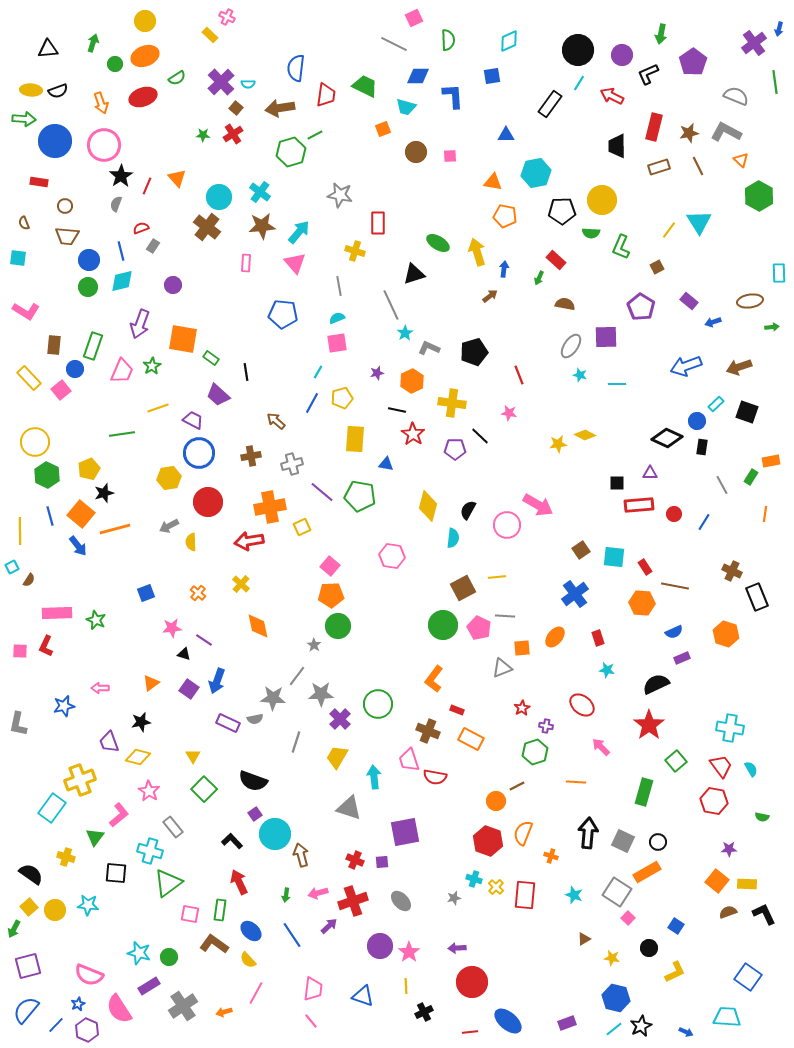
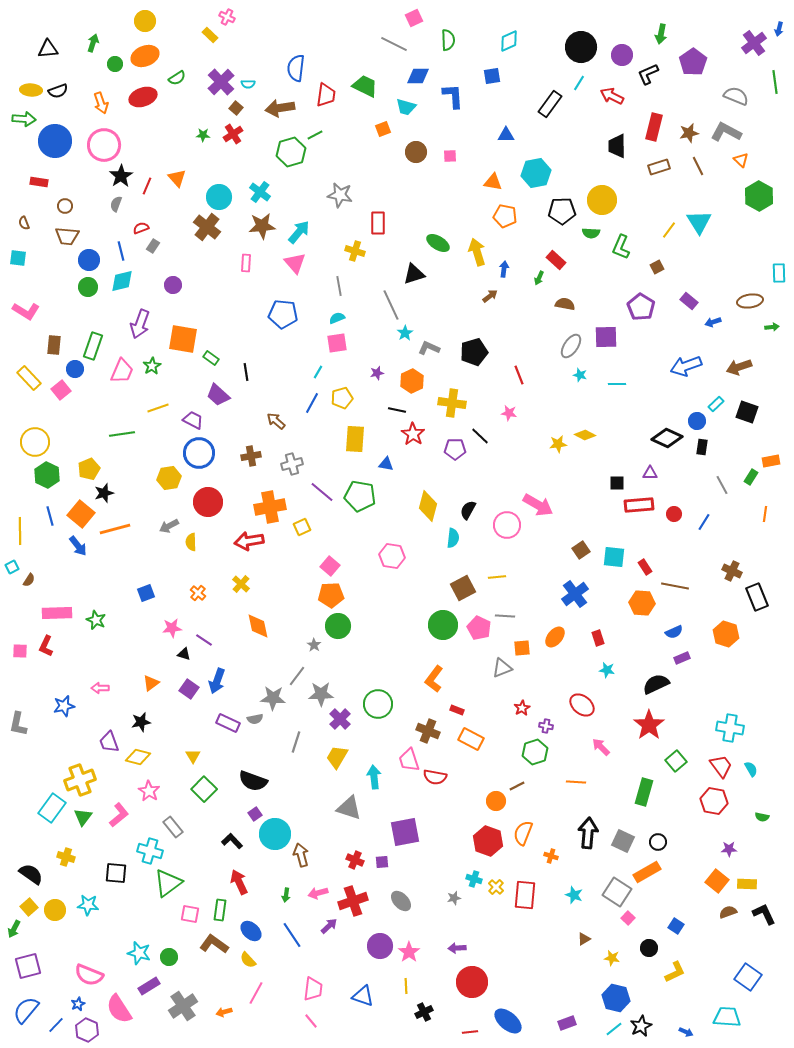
black circle at (578, 50): moved 3 px right, 3 px up
green triangle at (95, 837): moved 12 px left, 20 px up
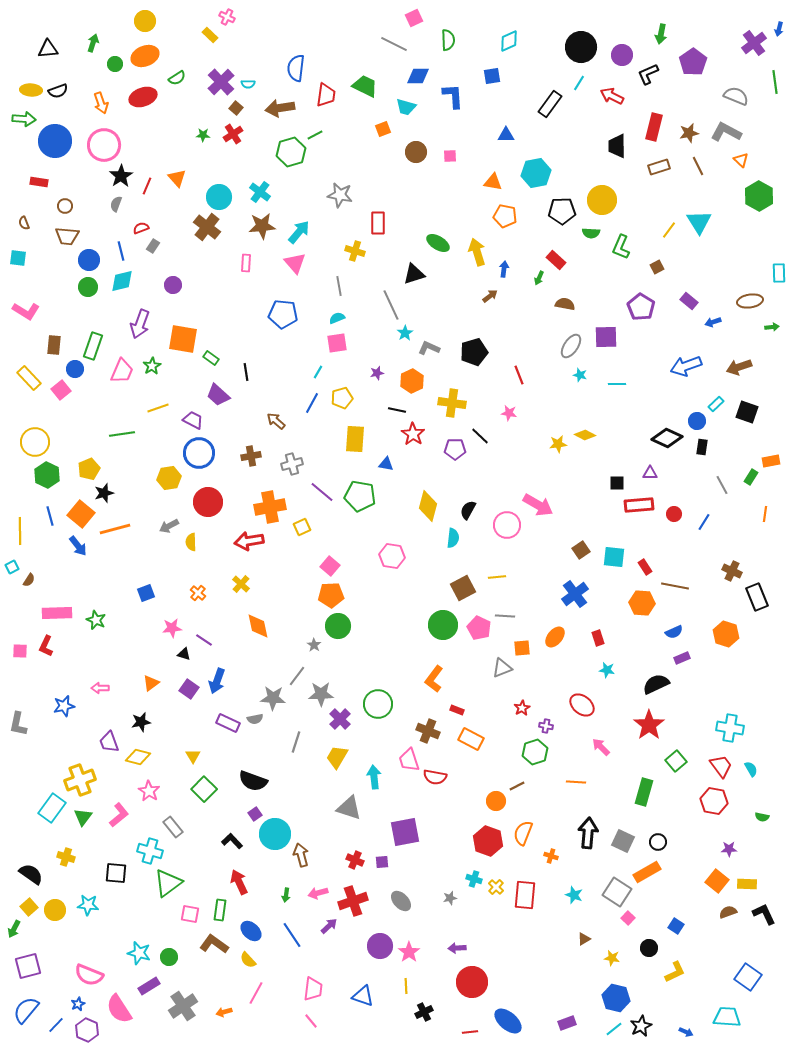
gray star at (454, 898): moved 4 px left
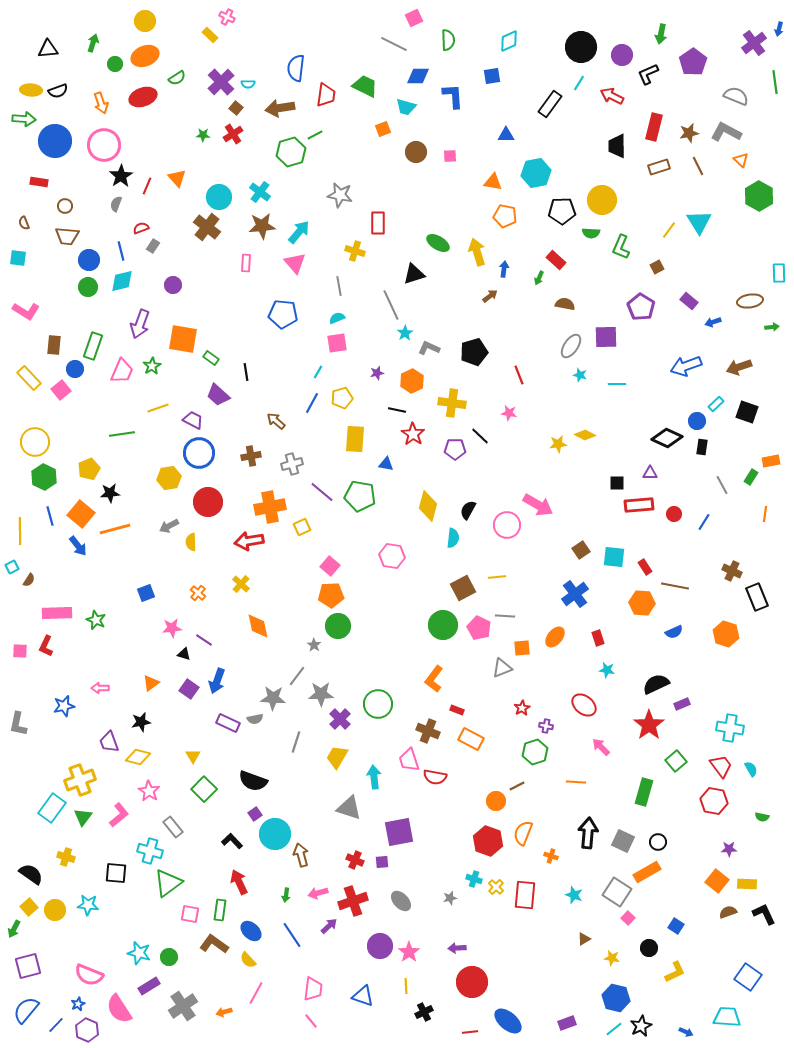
green hexagon at (47, 475): moved 3 px left, 2 px down
black star at (104, 493): moved 6 px right; rotated 12 degrees clockwise
purple rectangle at (682, 658): moved 46 px down
red ellipse at (582, 705): moved 2 px right
purple square at (405, 832): moved 6 px left
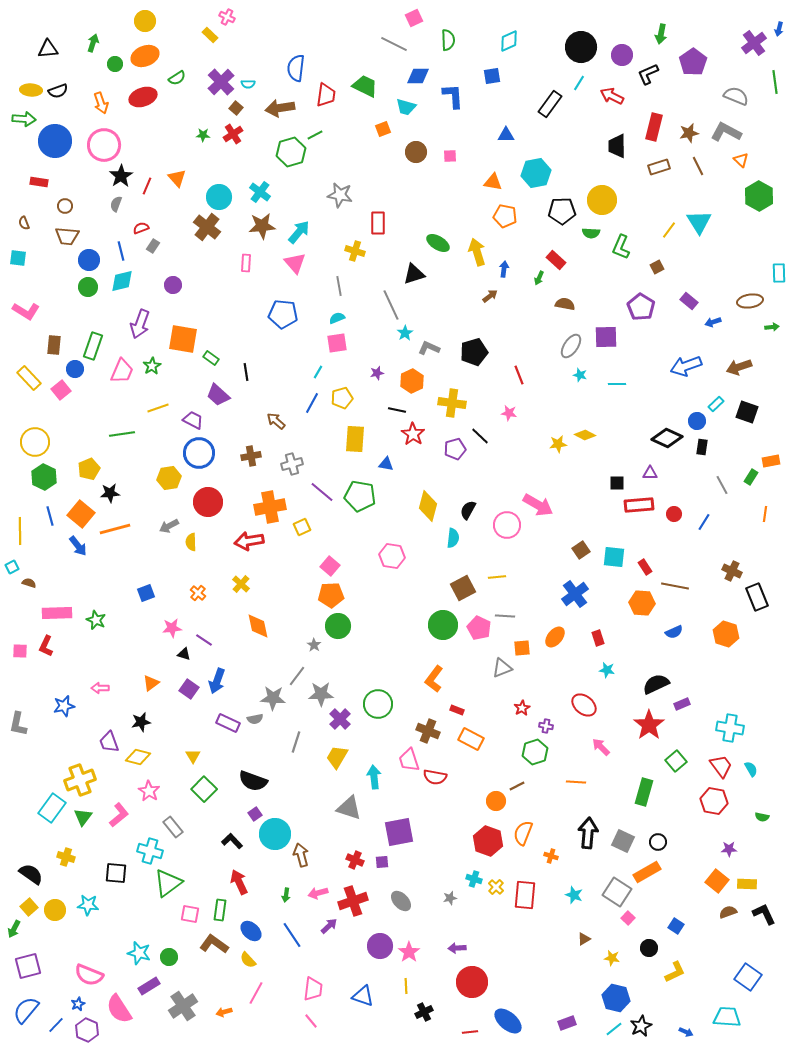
purple pentagon at (455, 449): rotated 15 degrees counterclockwise
brown semicircle at (29, 580): moved 3 px down; rotated 104 degrees counterclockwise
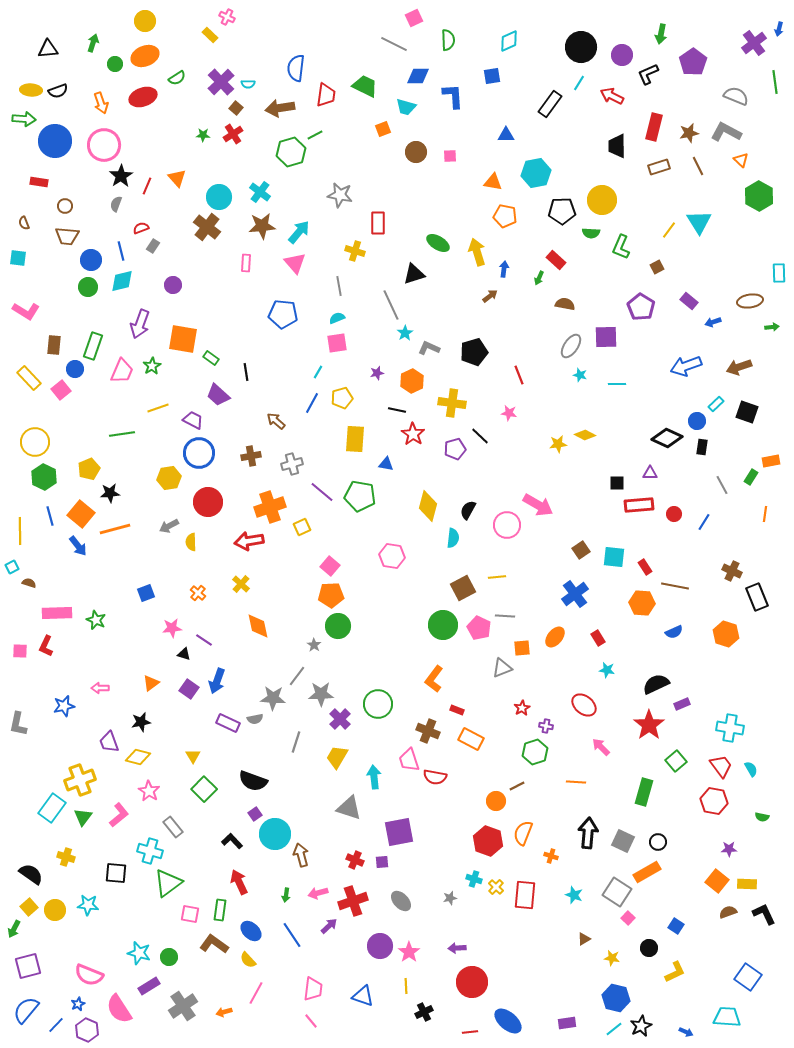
blue circle at (89, 260): moved 2 px right
orange cross at (270, 507): rotated 8 degrees counterclockwise
red rectangle at (598, 638): rotated 14 degrees counterclockwise
purple rectangle at (567, 1023): rotated 12 degrees clockwise
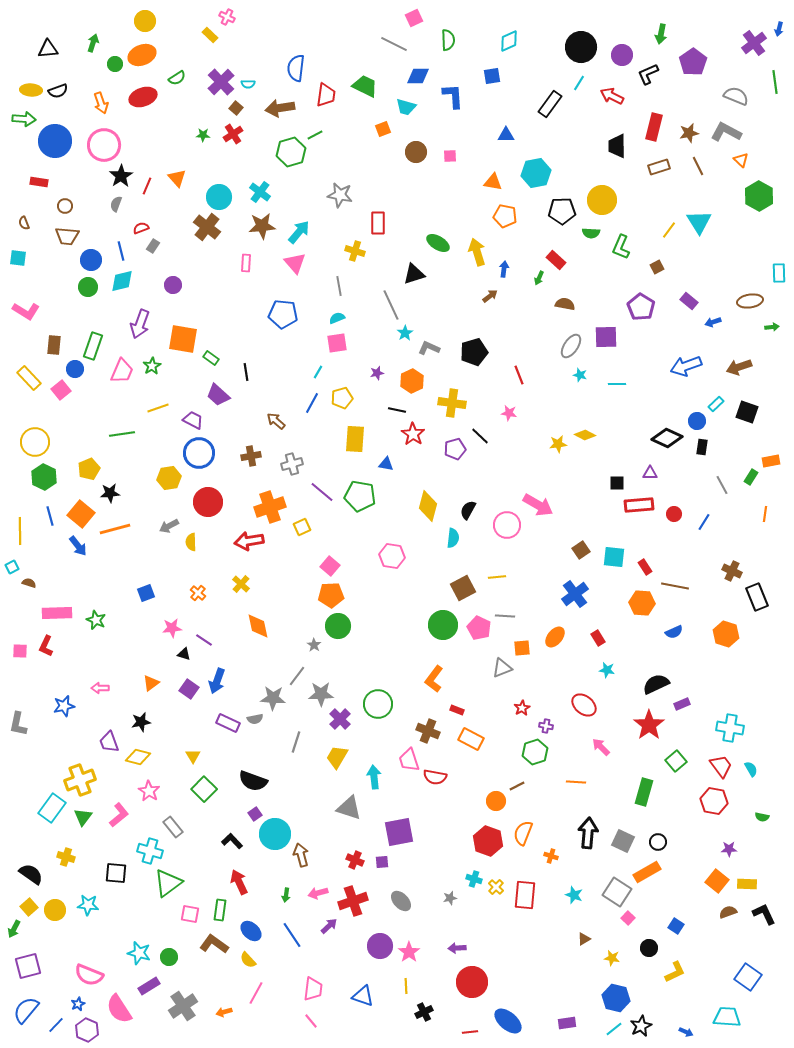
orange ellipse at (145, 56): moved 3 px left, 1 px up
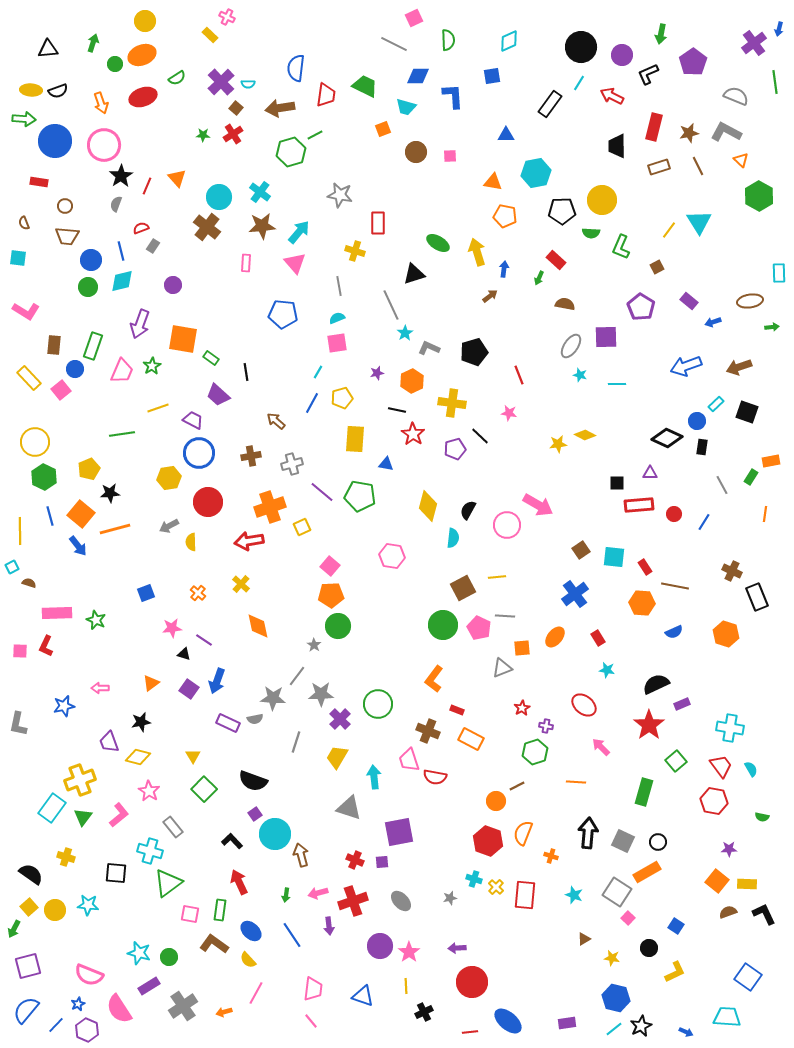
purple arrow at (329, 926): rotated 126 degrees clockwise
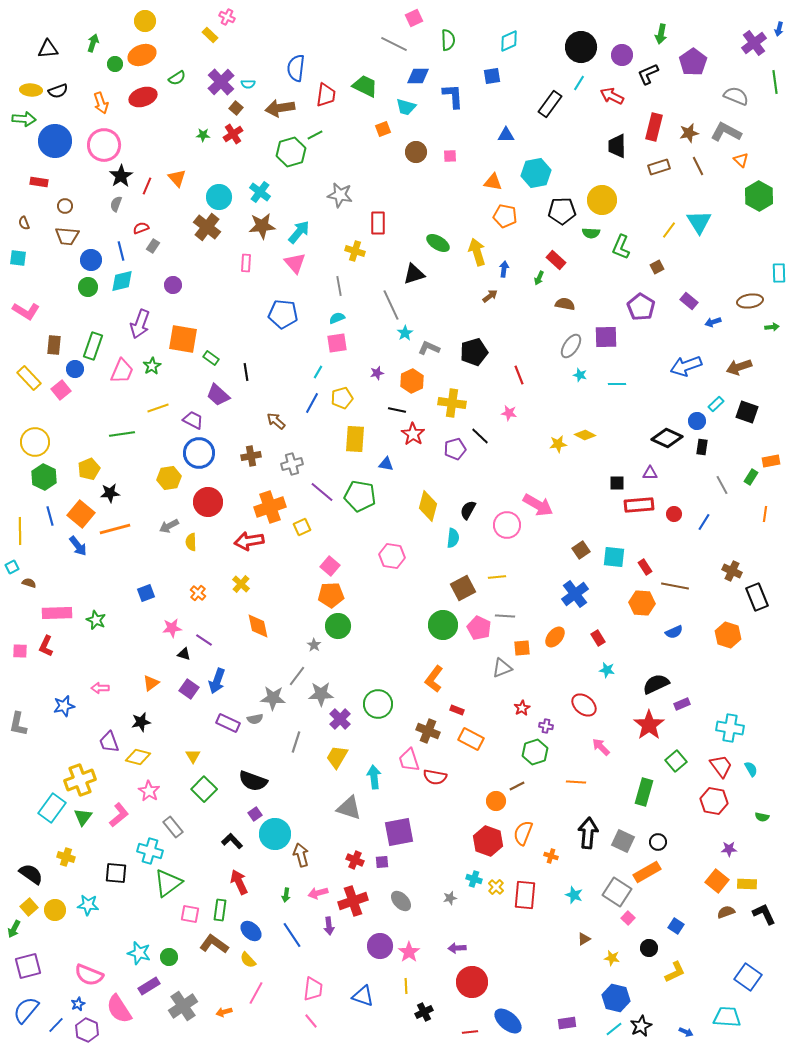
orange hexagon at (726, 634): moved 2 px right, 1 px down
brown semicircle at (728, 912): moved 2 px left
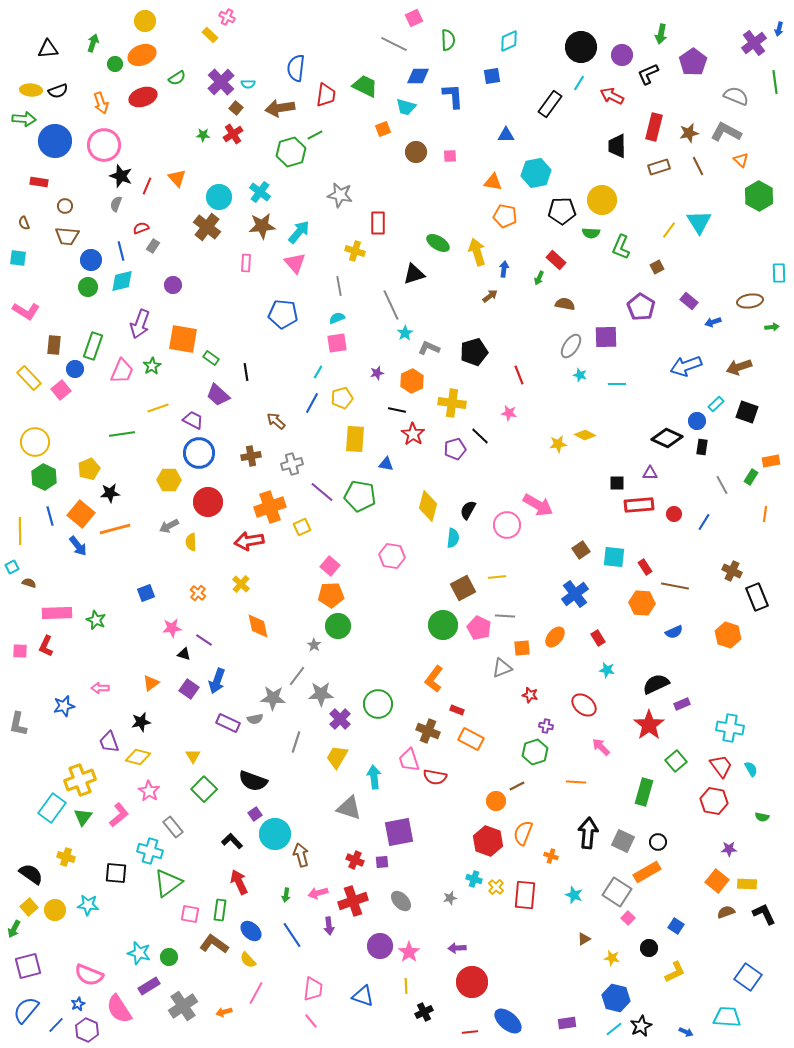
black star at (121, 176): rotated 20 degrees counterclockwise
yellow hexagon at (169, 478): moved 2 px down; rotated 10 degrees clockwise
red star at (522, 708): moved 8 px right, 13 px up; rotated 28 degrees counterclockwise
